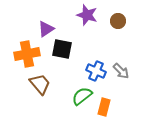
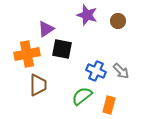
brown trapezoid: moved 2 px left, 1 px down; rotated 40 degrees clockwise
orange rectangle: moved 5 px right, 2 px up
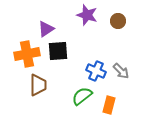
black square: moved 4 px left, 2 px down; rotated 15 degrees counterclockwise
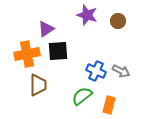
gray arrow: rotated 18 degrees counterclockwise
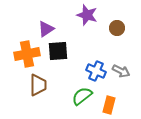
brown circle: moved 1 px left, 7 px down
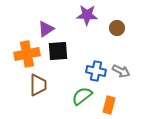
purple star: rotated 15 degrees counterclockwise
blue cross: rotated 12 degrees counterclockwise
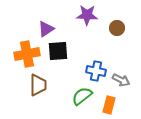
gray arrow: moved 9 px down
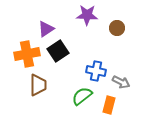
black square: rotated 30 degrees counterclockwise
gray arrow: moved 2 px down
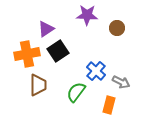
blue cross: rotated 30 degrees clockwise
green semicircle: moved 6 px left, 4 px up; rotated 15 degrees counterclockwise
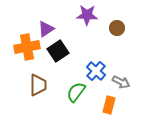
orange cross: moved 7 px up
